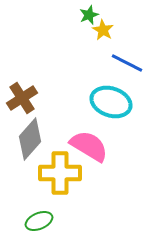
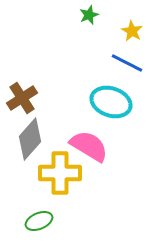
yellow star: moved 29 px right, 1 px down
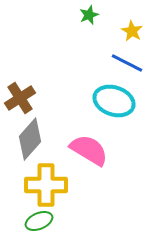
brown cross: moved 2 px left
cyan ellipse: moved 3 px right, 1 px up
pink semicircle: moved 4 px down
yellow cross: moved 14 px left, 12 px down
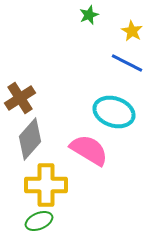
cyan ellipse: moved 11 px down
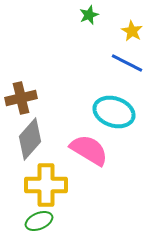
brown cross: moved 1 px right; rotated 20 degrees clockwise
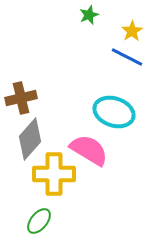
yellow star: rotated 10 degrees clockwise
blue line: moved 6 px up
yellow cross: moved 8 px right, 11 px up
green ellipse: rotated 28 degrees counterclockwise
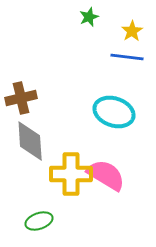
green star: moved 2 px down
blue line: rotated 20 degrees counterclockwise
gray diamond: moved 2 px down; rotated 45 degrees counterclockwise
pink semicircle: moved 17 px right, 25 px down
yellow cross: moved 17 px right
green ellipse: rotated 32 degrees clockwise
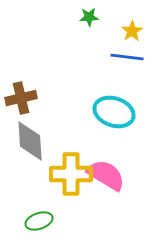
green star: rotated 18 degrees clockwise
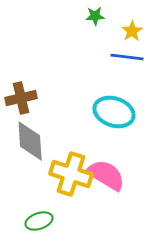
green star: moved 6 px right, 1 px up
yellow cross: rotated 18 degrees clockwise
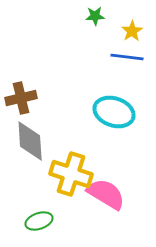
pink semicircle: moved 19 px down
